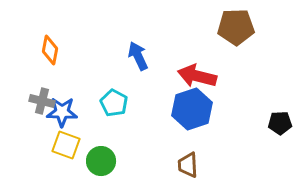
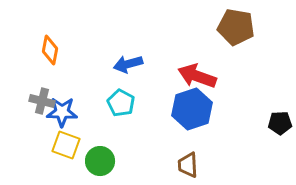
brown pentagon: rotated 12 degrees clockwise
blue arrow: moved 10 px left, 8 px down; rotated 80 degrees counterclockwise
red arrow: rotated 6 degrees clockwise
cyan pentagon: moved 7 px right
green circle: moved 1 px left
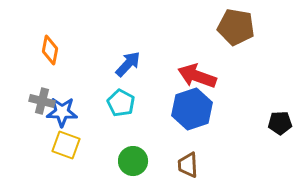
blue arrow: rotated 148 degrees clockwise
green circle: moved 33 px right
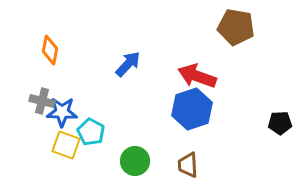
cyan pentagon: moved 30 px left, 29 px down
green circle: moved 2 px right
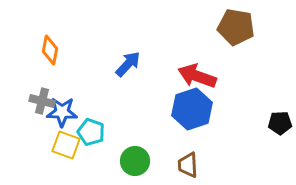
cyan pentagon: rotated 8 degrees counterclockwise
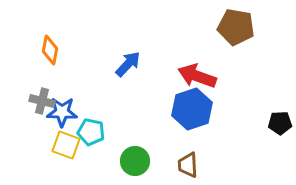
cyan pentagon: rotated 8 degrees counterclockwise
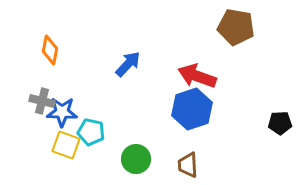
green circle: moved 1 px right, 2 px up
